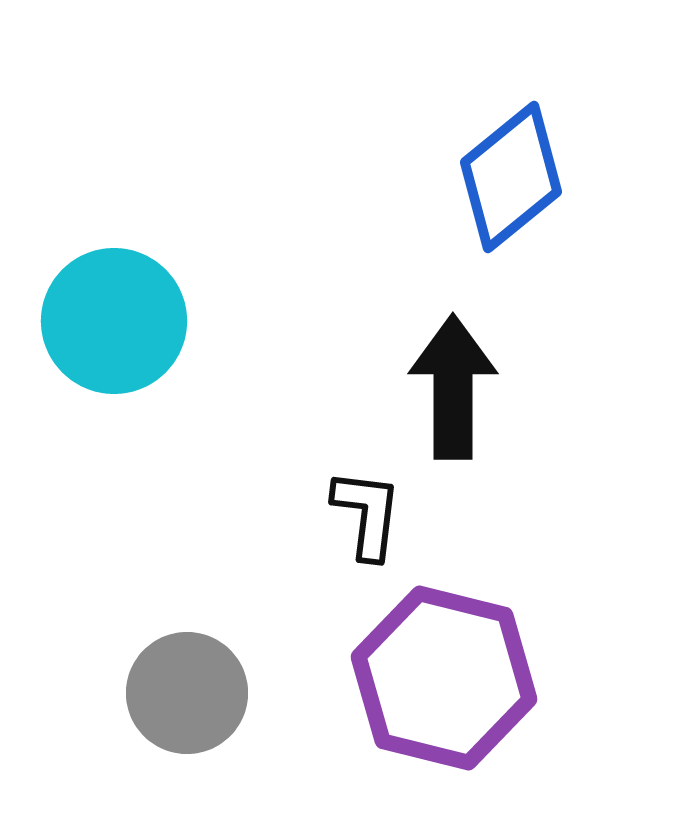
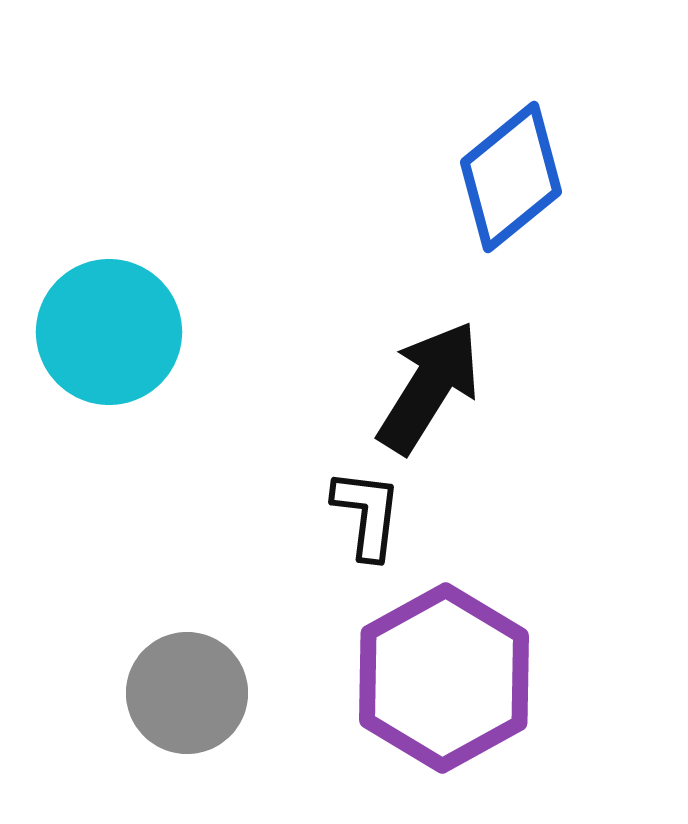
cyan circle: moved 5 px left, 11 px down
black arrow: moved 24 px left; rotated 32 degrees clockwise
purple hexagon: rotated 17 degrees clockwise
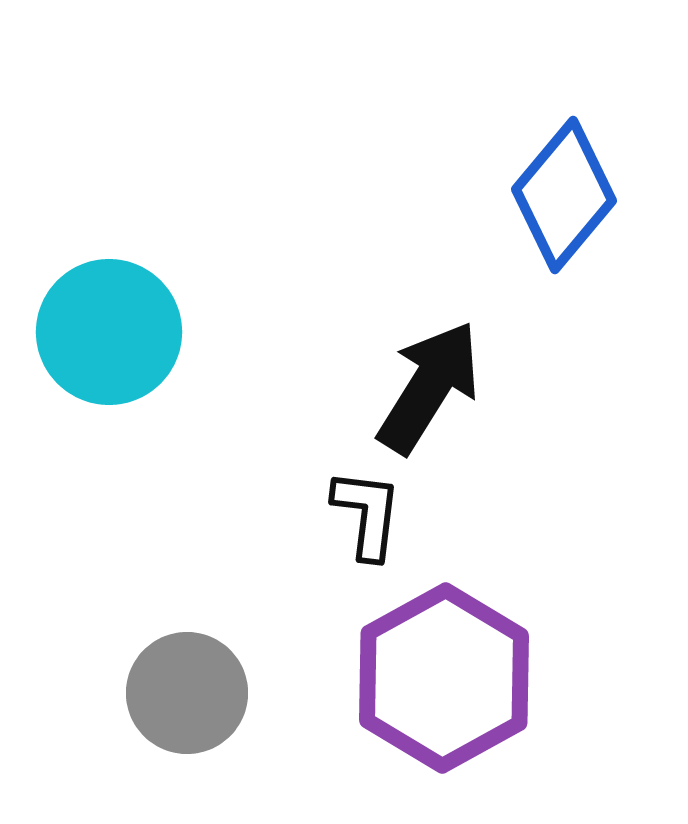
blue diamond: moved 53 px right, 18 px down; rotated 11 degrees counterclockwise
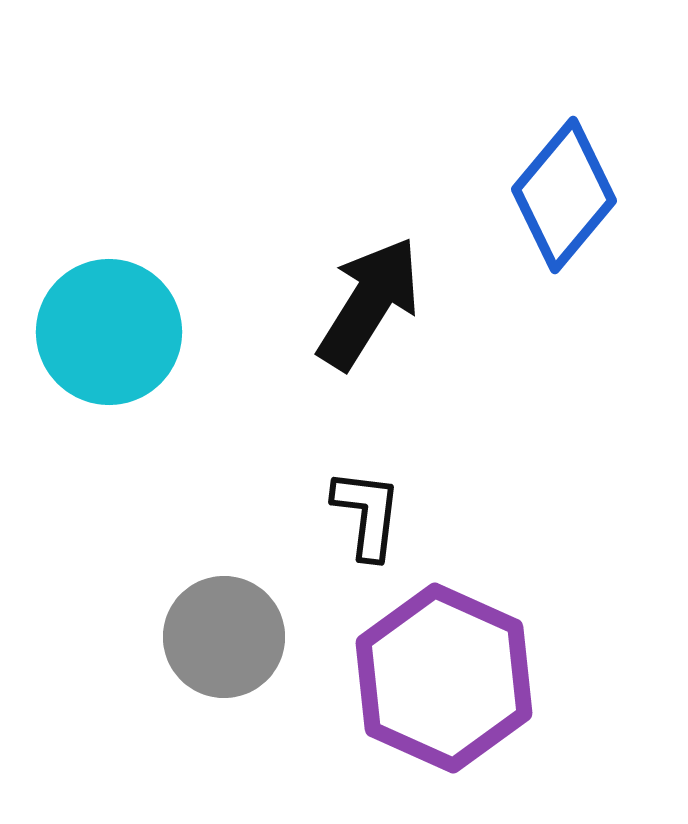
black arrow: moved 60 px left, 84 px up
purple hexagon: rotated 7 degrees counterclockwise
gray circle: moved 37 px right, 56 px up
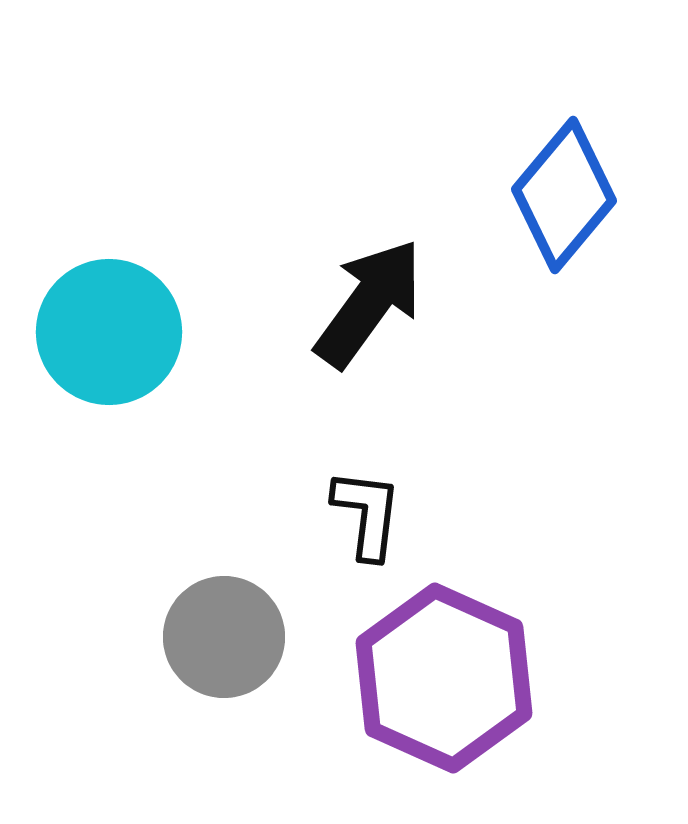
black arrow: rotated 4 degrees clockwise
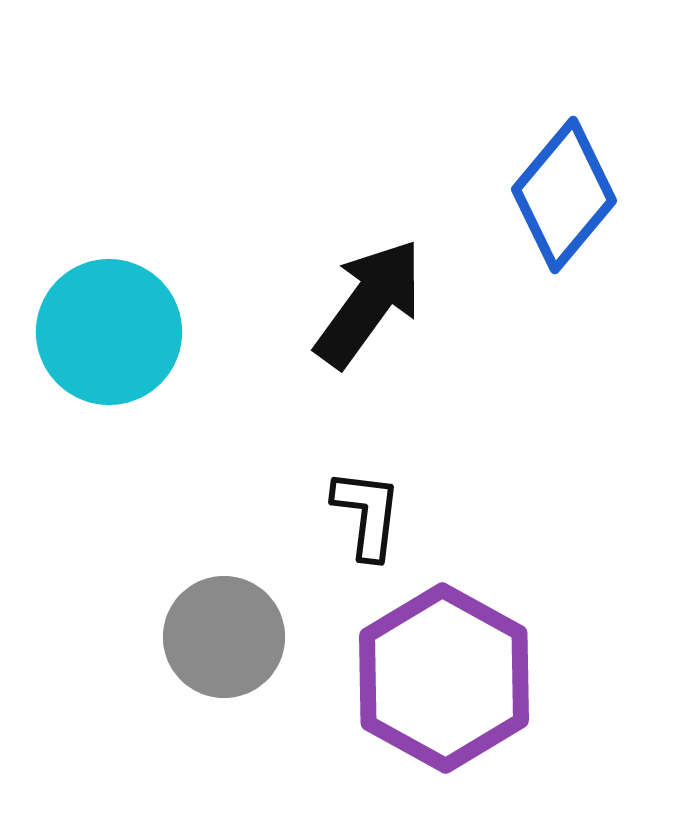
purple hexagon: rotated 5 degrees clockwise
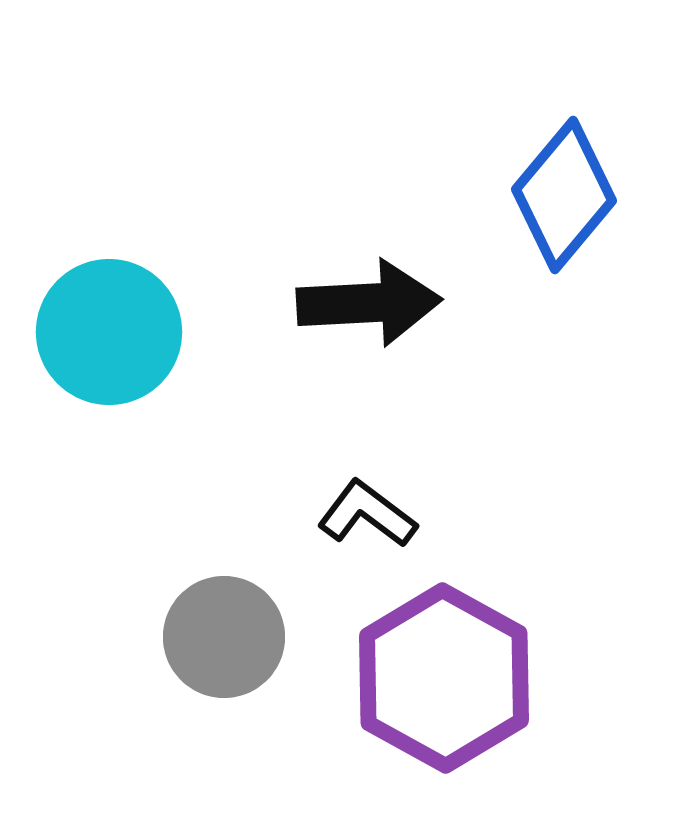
black arrow: rotated 51 degrees clockwise
black L-shape: rotated 60 degrees counterclockwise
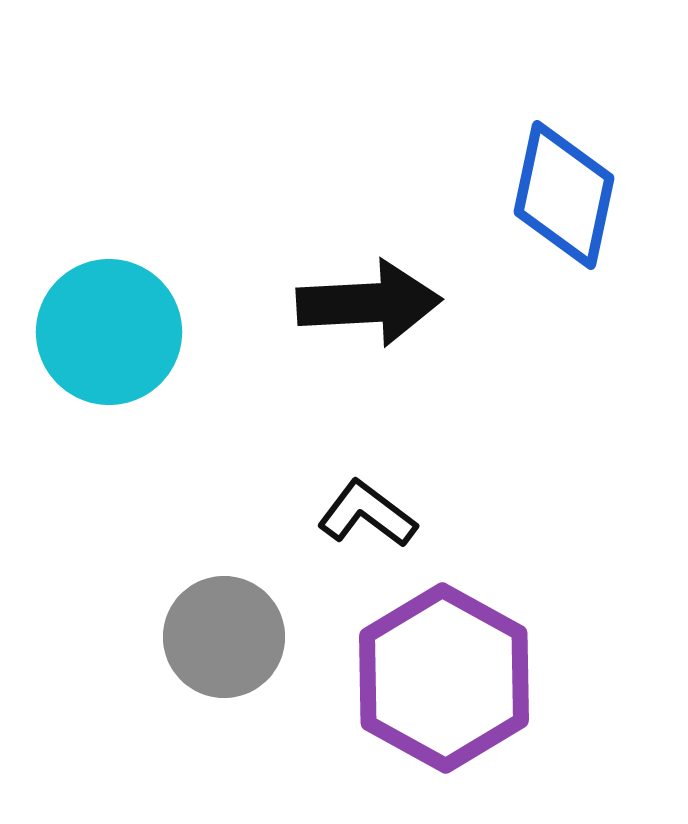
blue diamond: rotated 28 degrees counterclockwise
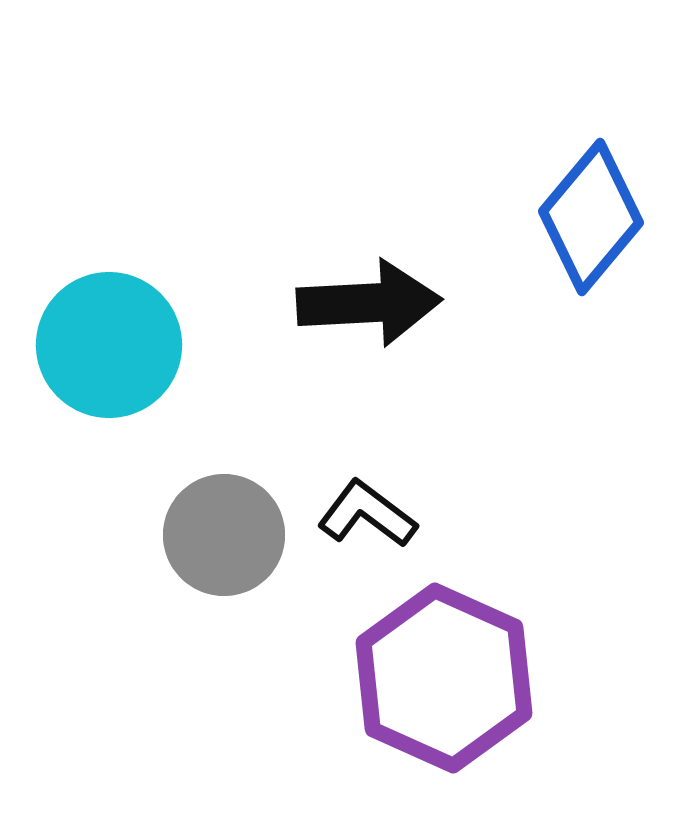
blue diamond: moved 27 px right, 22 px down; rotated 28 degrees clockwise
cyan circle: moved 13 px down
gray circle: moved 102 px up
purple hexagon: rotated 5 degrees counterclockwise
